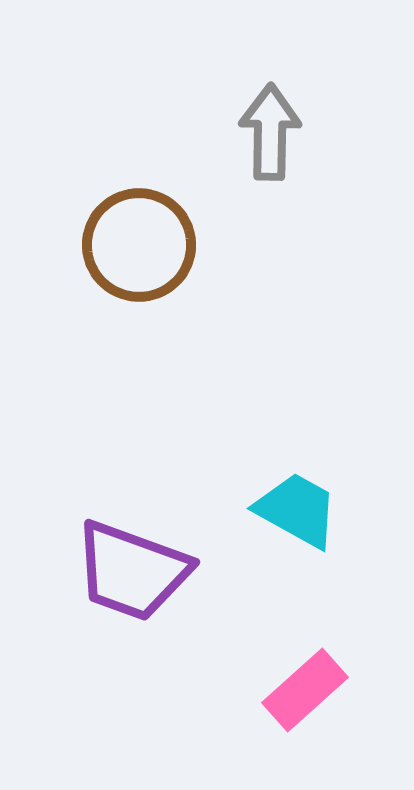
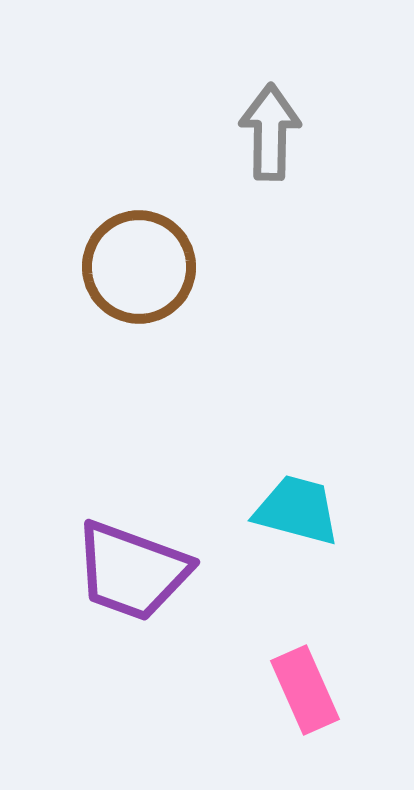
brown circle: moved 22 px down
cyan trapezoid: rotated 14 degrees counterclockwise
pink rectangle: rotated 72 degrees counterclockwise
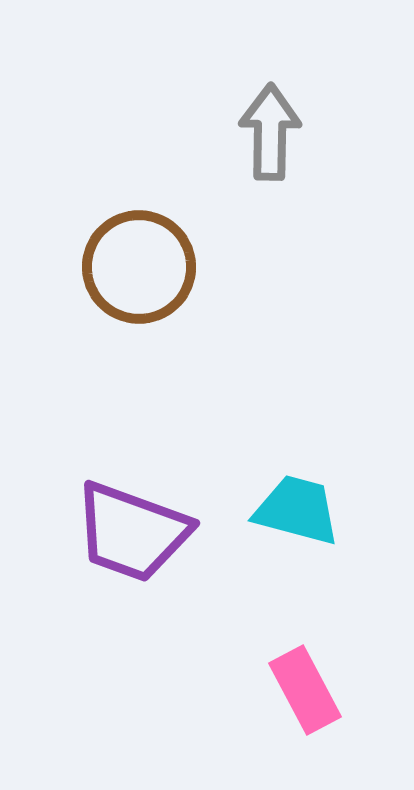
purple trapezoid: moved 39 px up
pink rectangle: rotated 4 degrees counterclockwise
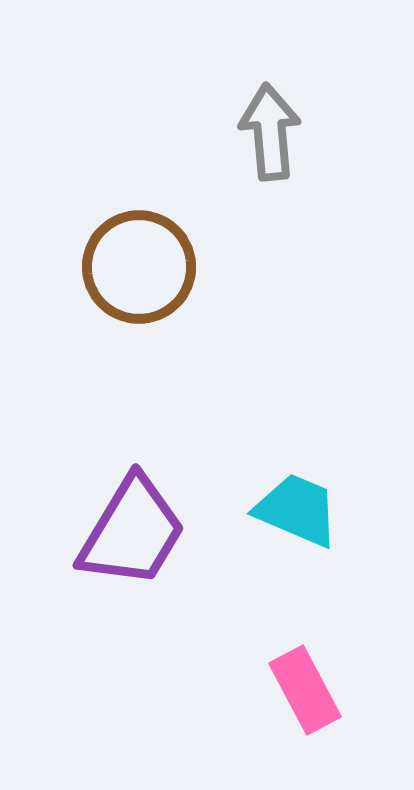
gray arrow: rotated 6 degrees counterclockwise
cyan trapezoid: rotated 8 degrees clockwise
purple trapezoid: rotated 79 degrees counterclockwise
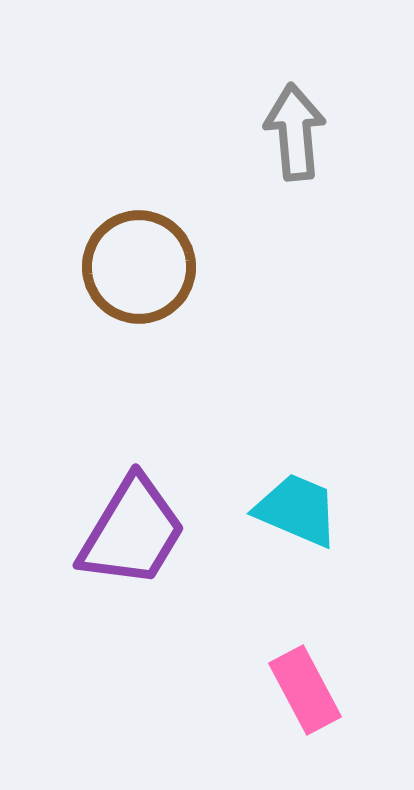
gray arrow: moved 25 px right
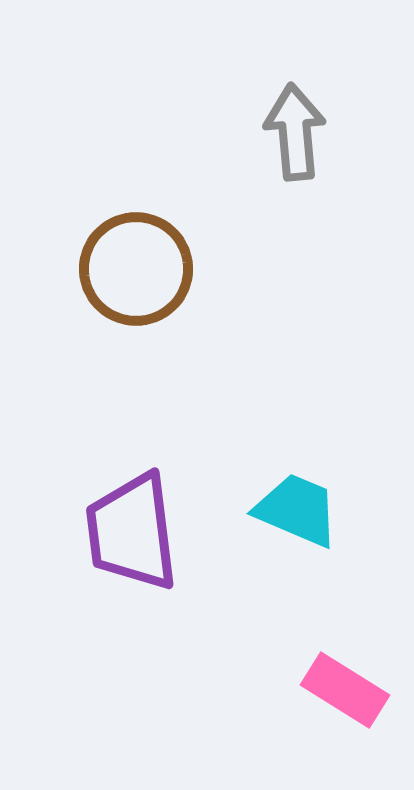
brown circle: moved 3 px left, 2 px down
purple trapezoid: rotated 142 degrees clockwise
pink rectangle: moved 40 px right; rotated 30 degrees counterclockwise
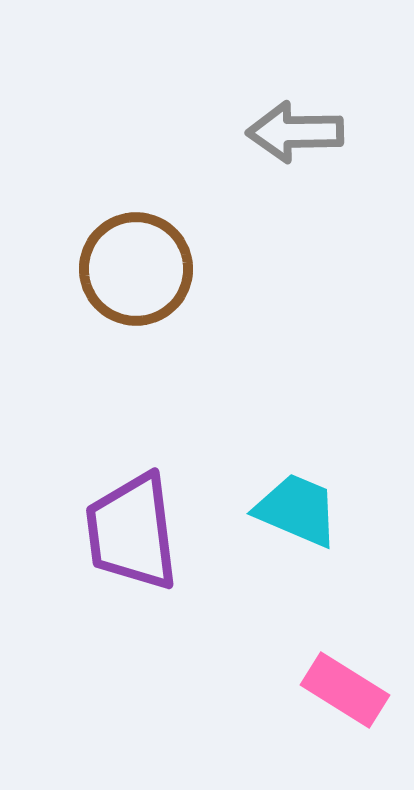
gray arrow: rotated 86 degrees counterclockwise
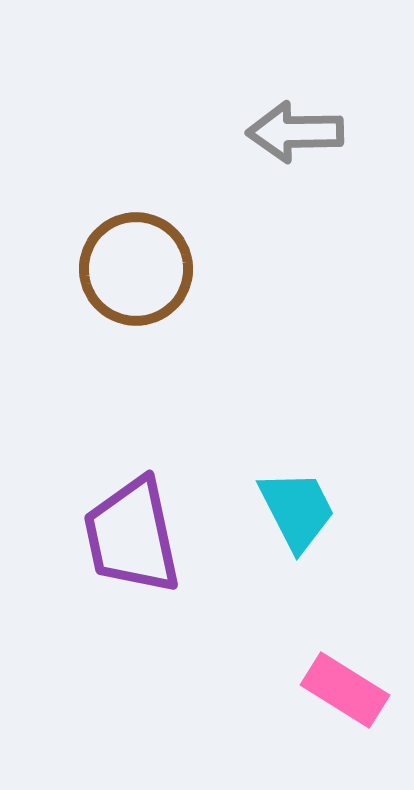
cyan trapezoid: rotated 40 degrees clockwise
purple trapezoid: moved 4 px down; rotated 5 degrees counterclockwise
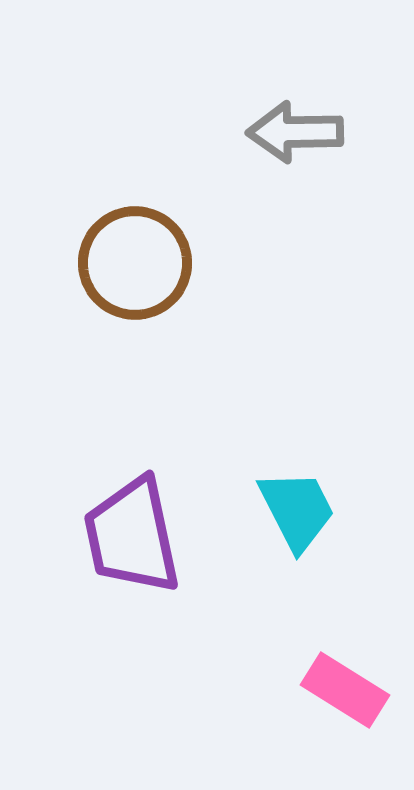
brown circle: moved 1 px left, 6 px up
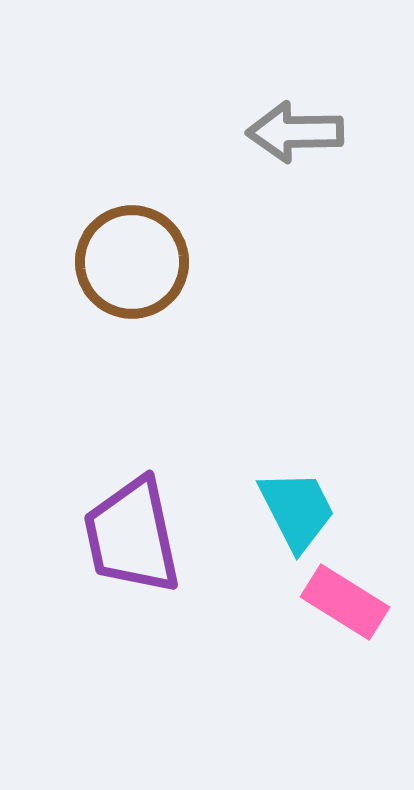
brown circle: moved 3 px left, 1 px up
pink rectangle: moved 88 px up
